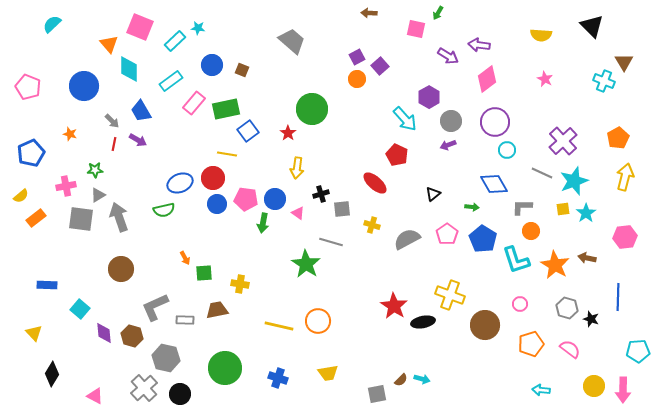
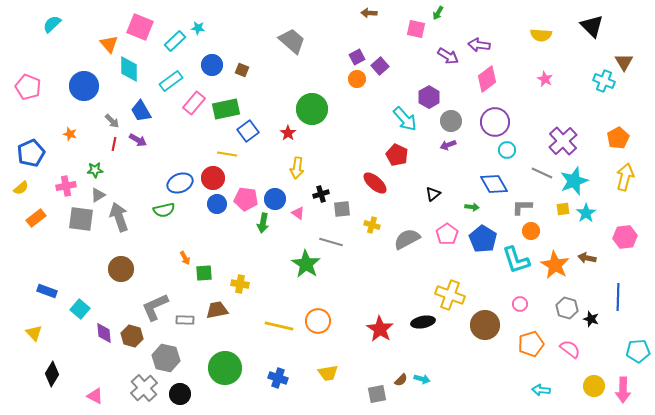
yellow semicircle at (21, 196): moved 8 px up
blue rectangle at (47, 285): moved 6 px down; rotated 18 degrees clockwise
red star at (394, 306): moved 14 px left, 23 px down
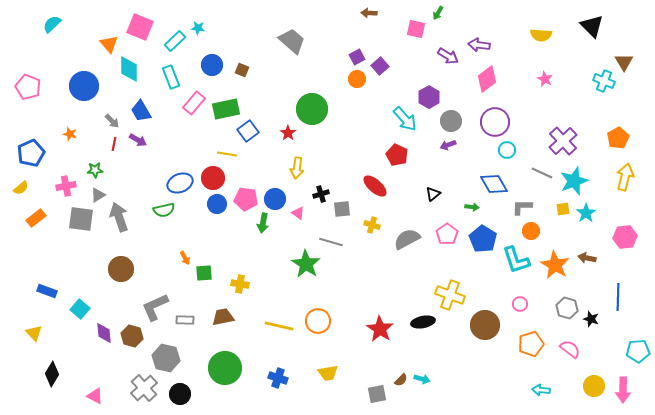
cyan rectangle at (171, 81): moved 4 px up; rotated 75 degrees counterclockwise
red ellipse at (375, 183): moved 3 px down
brown trapezoid at (217, 310): moved 6 px right, 7 px down
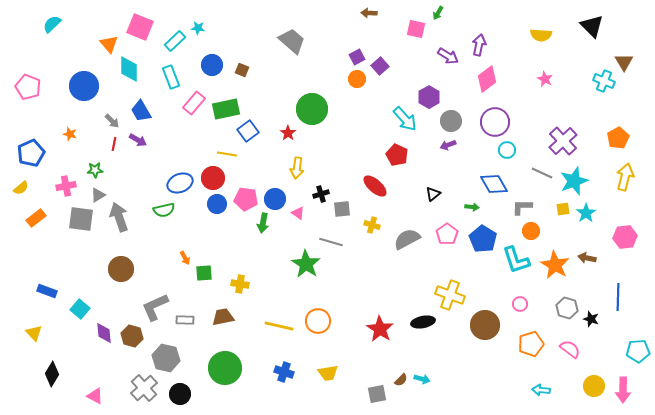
purple arrow at (479, 45): rotated 95 degrees clockwise
blue cross at (278, 378): moved 6 px right, 6 px up
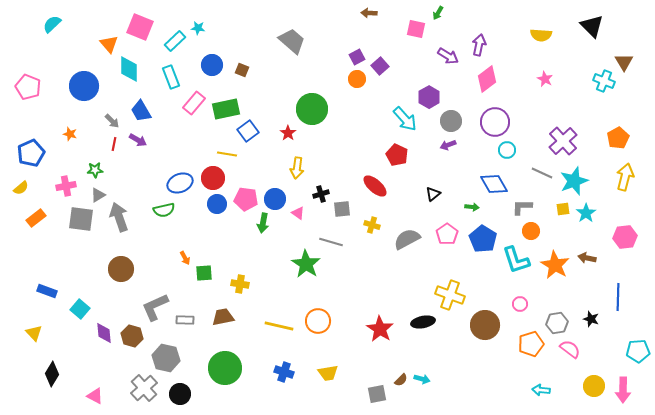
gray hexagon at (567, 308): moved 10 px left, 15 px down; rotated 25 degrees counterclockwise
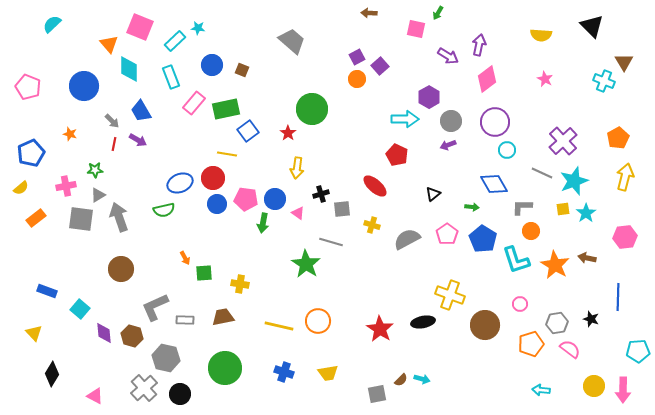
cyan arrow at (405, 119): rotated 48 degrees counterclockwise
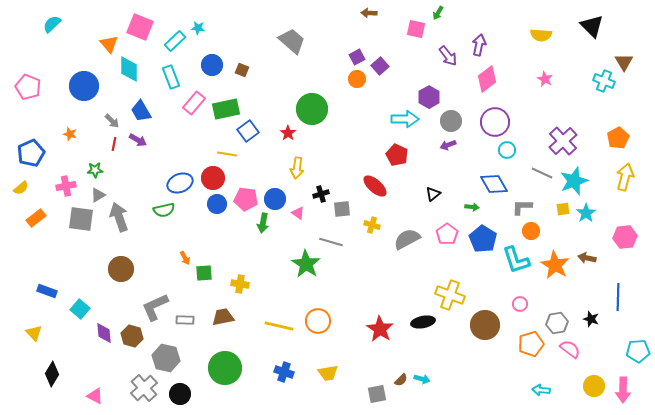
purple arrow at (448, 56): rotated 20 degrees clockwise
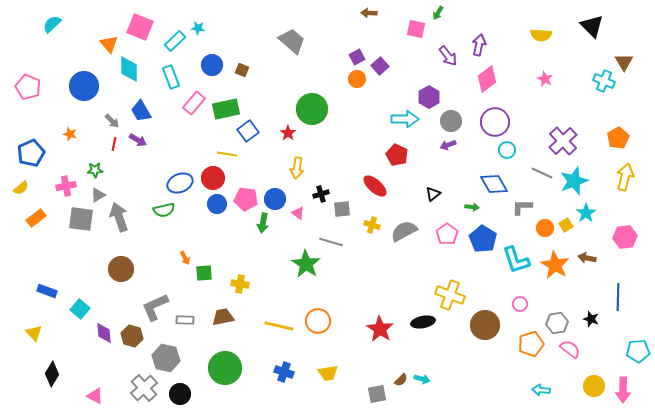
yellow square at (563, 209): moved 3 px right, 16 px down; rotated 24 degrees counterclockwise
orange circle at (531, 231): moved 14 px right, 3 px up
gray semicircle at (407, 239): moved 3 px left, 8 px up
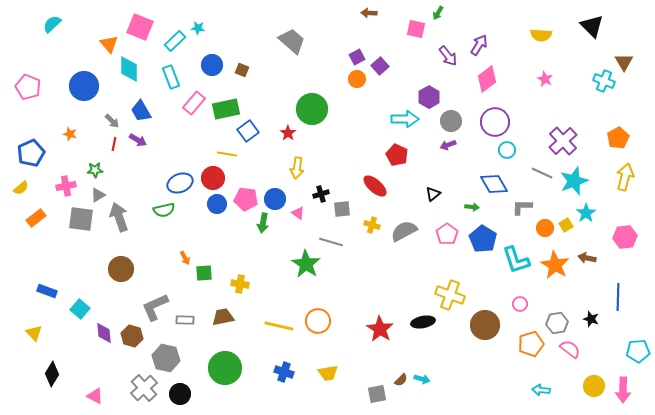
purple arrow at (479, 45): rotated 20 degrees clockwise
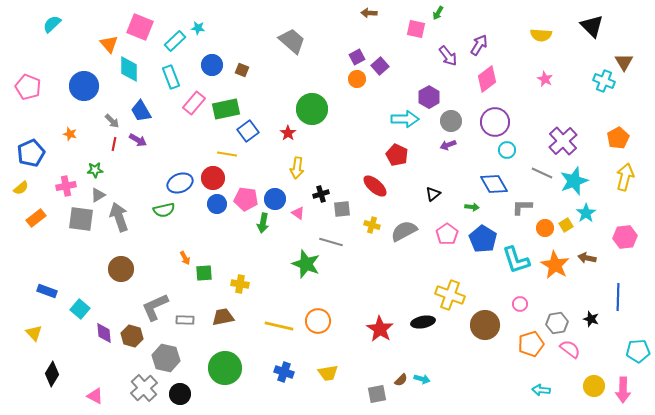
green star at (306, 264): rotated 12 degrees counterclockwise
